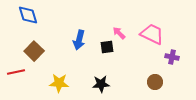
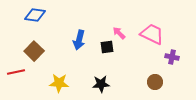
blue diamond: moved 7 px right; rotated 65 degrees counterclockwise
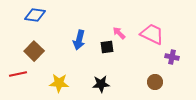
red line: moved 2 px right, 2 px down
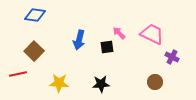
purple cross: rotated 16 degrees clockwise
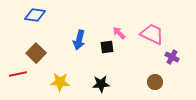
brown square: moved 2 px right, 2 px down
yellow star: moved 1 px right, 1 px up
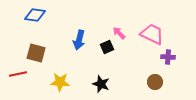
black square: rotated 16 degrees counterclockwise
brown square: rotated 30 degrees counterclockwise
purple cross: moved 4 px left; rotated 24 degrees counterclockwise
black star: rotated 24 degrees clockwise
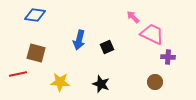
pink arrow: moved 14 px right, 16 px up
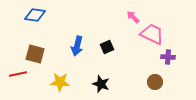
blue arrow: moved 2 px left, 6 px down
brown square: moved 1 px left, 1 px down
